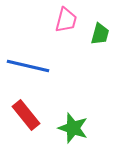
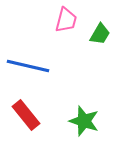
green trapezoid: rotated 15 degrees clockwise
green star: moved 11 px right, 7 px up
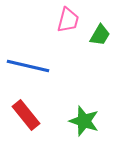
pink trapezoid: moved 2 px right
green trapezoid: moved 1 px down
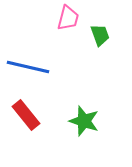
pink trapezoid: moved 2 px up
green trapezoid: rotated 50 degrees counterclockwise
blue line: moved 1 px down
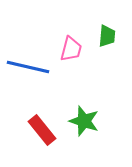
pink trapezoid: moved 3 px right, 31 px down
green trapezoid: moved 7 px right, 1 px down; rotated 25 degrees clockwise
red rectangle: moved 16 px right, 15 px down
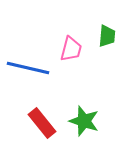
blue line: moved 1 px down
red rectangle: moved 7 px up
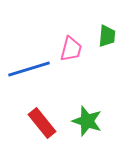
blue line: moved 1 px right, 1 px down; rotated 30 degrees counterclockwise
green star: moved 3 px right
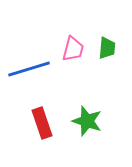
green trapezoid: moved 12 px down
pink trapezoid: moved 2 px right
red rectangle: rotated 20 degrees clockwise
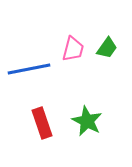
green trapezoid: rotated 30 degrees clockwise
blue line: rotated 6 degrees clockwise
green star: rotated 8 degrees clockwise
